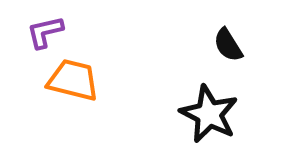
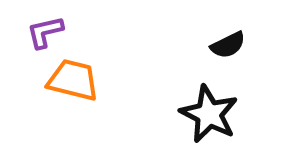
black semicircle: rotated 84 degrees counterclockwise
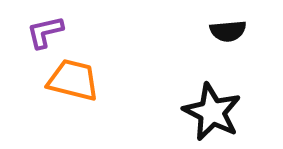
black semicircle: moved 14 px up; rotated 21 degrees clockwise
black star: moved 3 px right, 2 px up
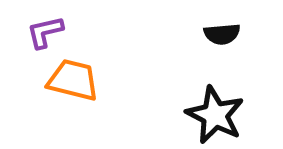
black semicircle: moved 6 px left, 3 px down
black star: moved 3 px right, 3 px down
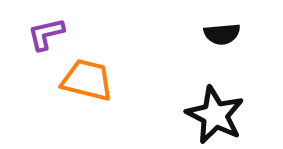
purple L-shape: moved 1 px right, 2 px down
orange trapezoid: moved 14 px right
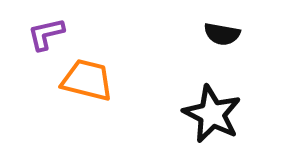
black semicircle: rotated 15 degrees clockwise
black star: moved 3 px left, 1 px up
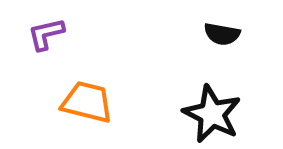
orange trapezoid: moved 22 px down
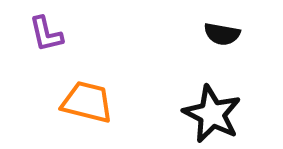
purple L-shape: rotated 90 degrees counterclockwise
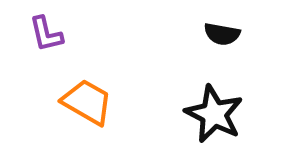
orange trapezoid: rotated 16 degrees clockwise
black star: moved 2 px right
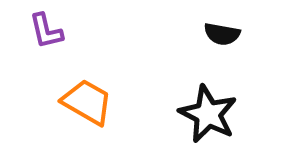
purple L-shape: moved 3 px up
black star: moved 6 px left
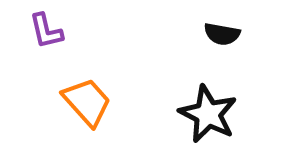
orange trapezoid: rotated 18 degrees clockwise
